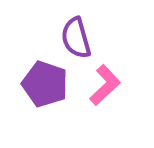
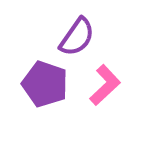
purple semicircle: moved 1 px right, 1 px up; rotated 129 degrees counterclockwise
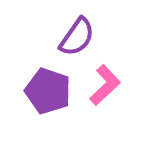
purple pentagon: moved 3 px right, 7 px down
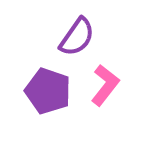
pink L-shape: rotated 9 degrees counterclockwise
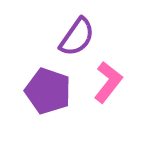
pink L-shape: moved 3 px right, 3 px up
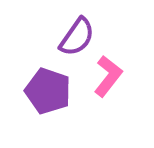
pink L-shape: moved 6 px up
